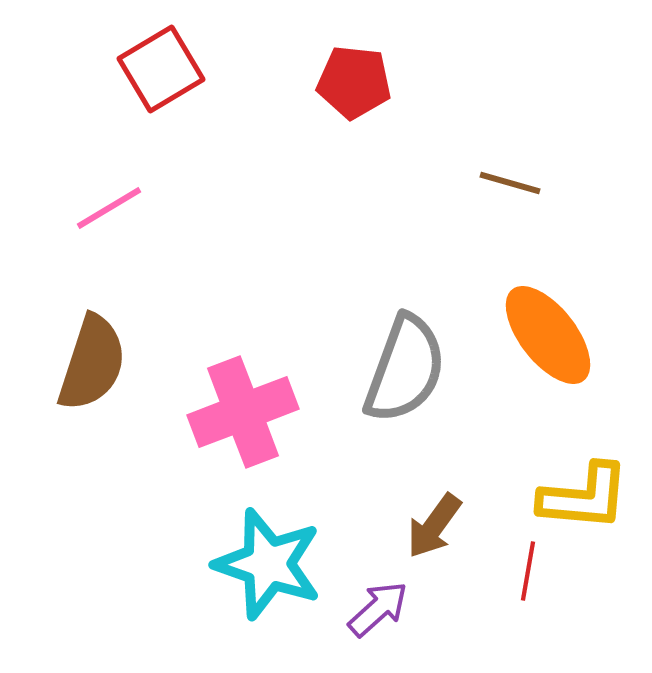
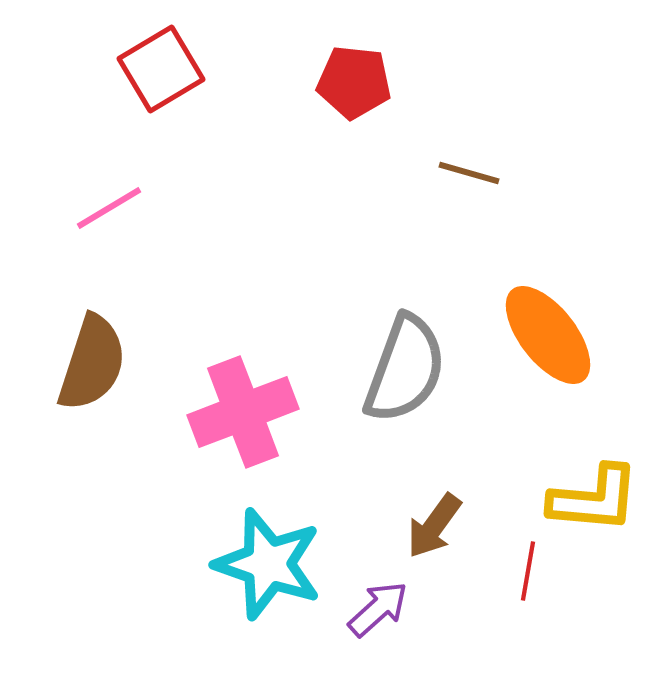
brown line: moved 41 px left, 10 px up
yellow L-shape: moved 10 px right, 2 px down
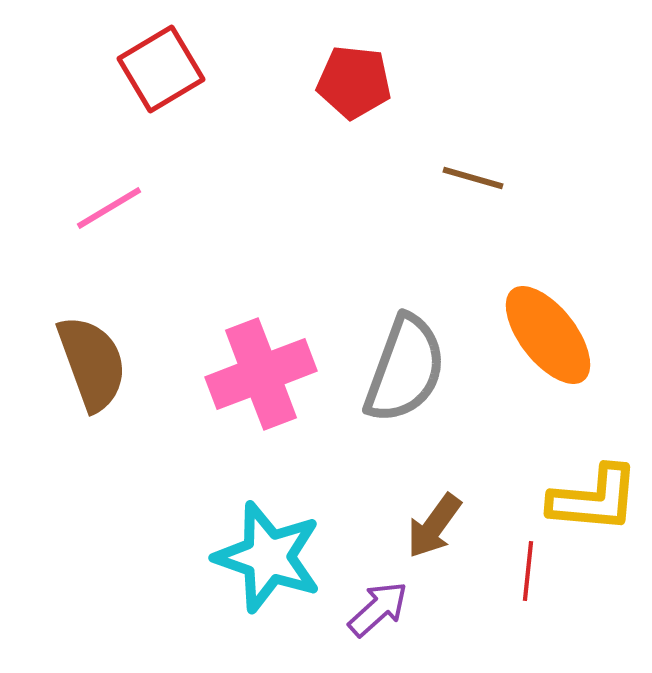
brown line: moved 4 px right, 5 px down
brown semicircle: rotated 38 degrees counterclockwise
pink cross: moved 18 px right, 38 px up
cyan star: moved 7 px up
red line: rotated 4 degrees counterclockwise
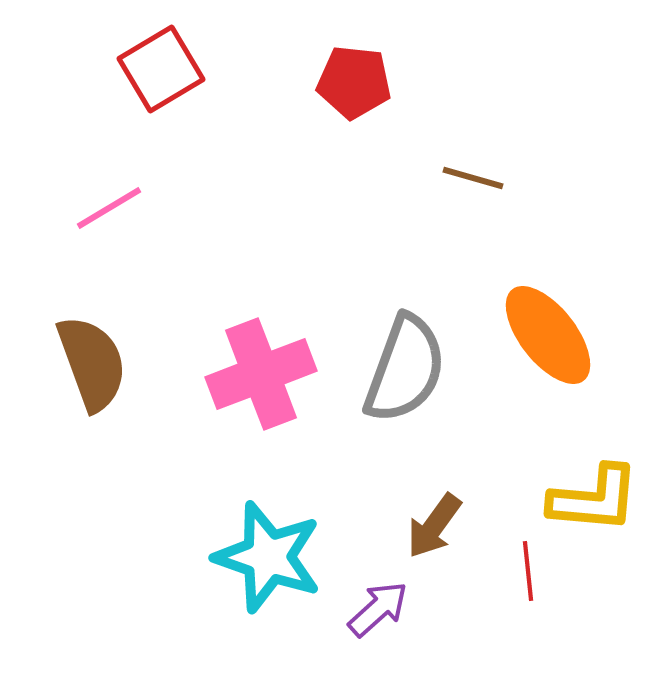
red line: rotated 12 degrees counterclockwise
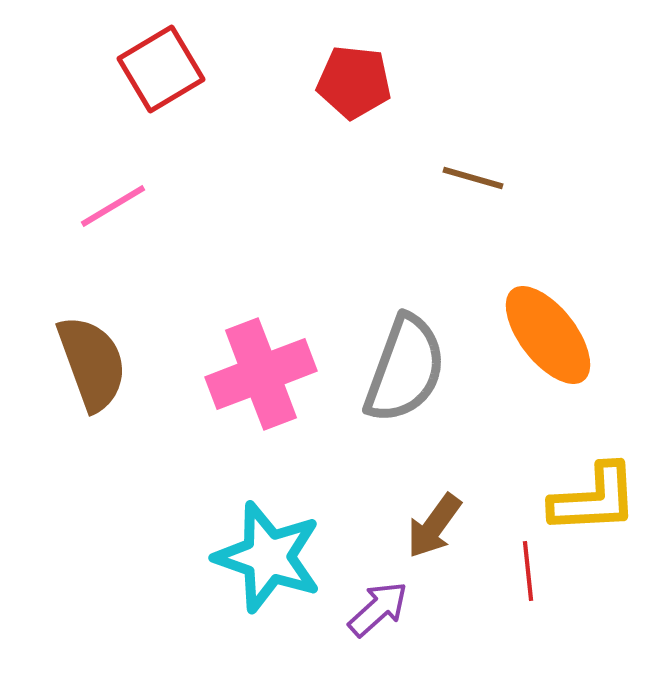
pink line: moved 4 px right, 2 px up
yellow L-shape: rotated 8 degrees counterclockwise
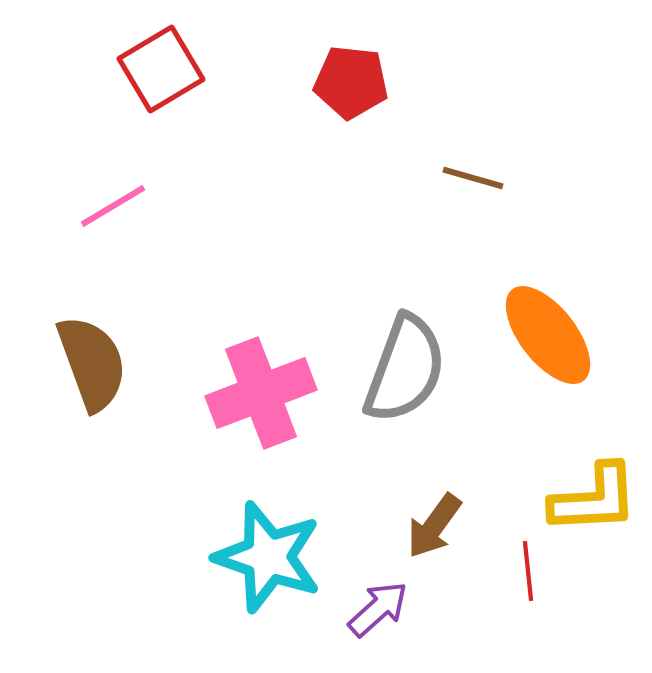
red pentagon: moved 3 px left
pink cross: moved 19 px down
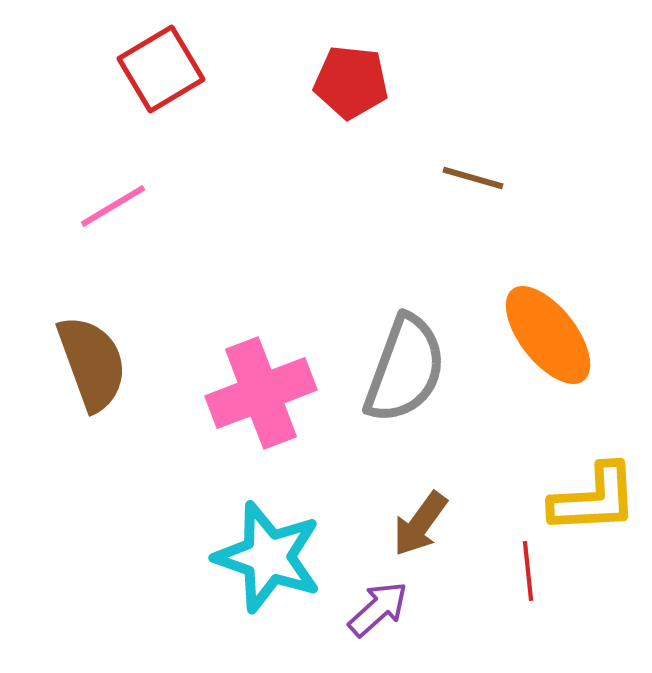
brown arrow: moved 14 px left, 2 px up
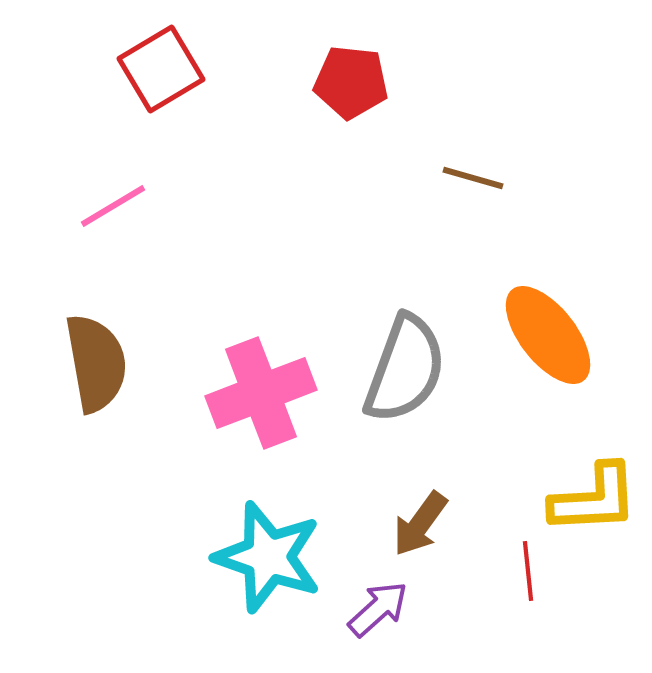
brown semicircle: moved 4 px right; rotated 10 degrees clockwise
